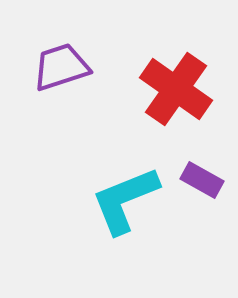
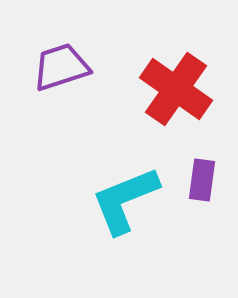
purple rectangle: rotated 69 degrees clockwise
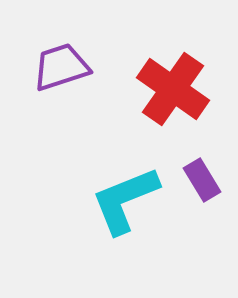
red cross: moved 3 px left
purple rectangle: rotated 39 degrees counterclockwise
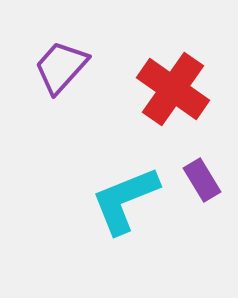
purple trapezoid: rotated 30 degrees counterclockwise
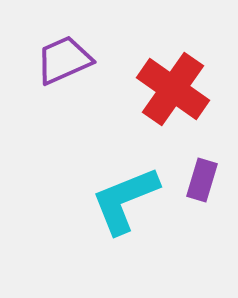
purple trapezoid: moved 3 px right, 7 px up; rotated 24 degrees clockwise
purple rectangle: rotated 48 degrees clockwise
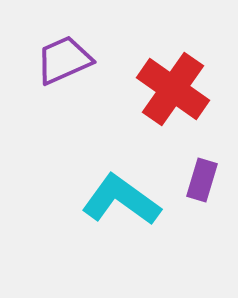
cyan L-shape: moved 4 px left; rotated 58 degrees clockwise
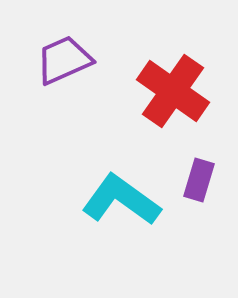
red cross: moved 2 px down
purple rectangle: moved 3 px left
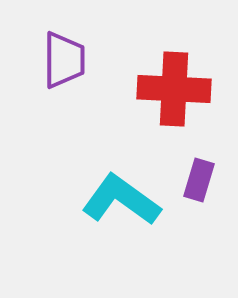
purple trapezoid: rotated 114 degrees clockwise
red cross: moved 1 px right, 2 px up; rotated 32 degrees counterclockwise
